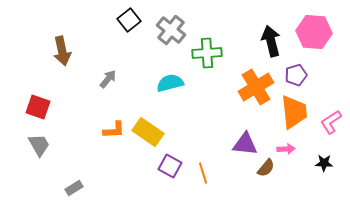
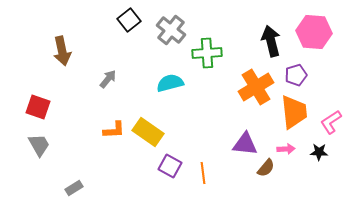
black star: moved 5 px left, 11 px up
orange line: rotated 10 degrees clockwise
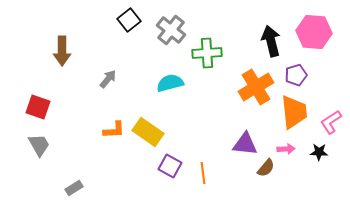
brown arrow: rotated 12 degrees clockwise
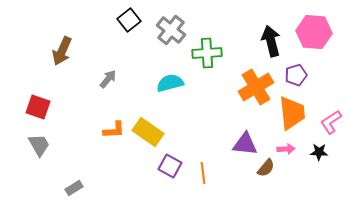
brown arrow: rotated 24 degrees clockwise
orange trapezoid: moved 2 px left, 1 px down
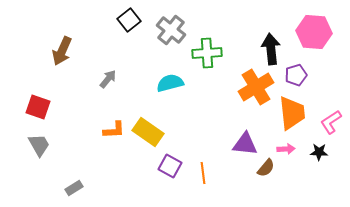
black arrow: moved 8 px down; rotated 8 degrees clockwise
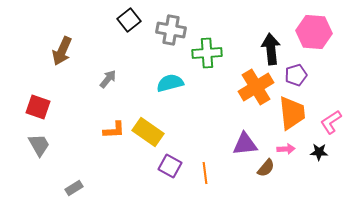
gray cross: rotated 28 degrees counterclockwise
purple triangle: rotated 12 degrees counterclockwise
orange line: moved 2 px right
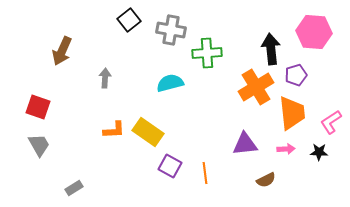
gray arrow: moved 3 px left, 1 px up; rotated 36 degrees counterclockwise
brown semicircle: moved 12 px down; rotated 24 degrees clockwise
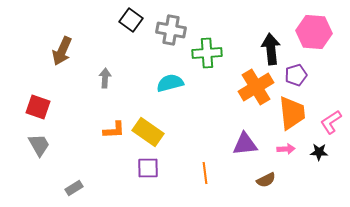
black square: moved 2 px right; rotated 15 degrees counterclockwise
purple square: moved 22 px left, 2 px down; rotated 30 degrees counterclockwise
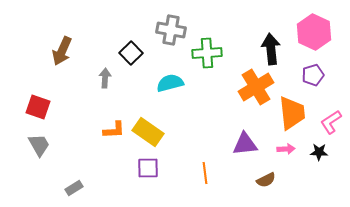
black square: moved 33 px down; rotated 10 degrees clockwise
pink hexagon: rotated 20 degrees clockwise
purple pentagon: moved 17 px right
